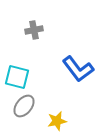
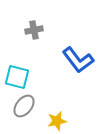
blue L-shape: moved 9 px up
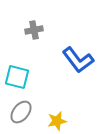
gray ellipse: moved 3 px left, 6 px down
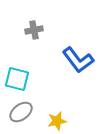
cyan square: moved 2 px down
gray ellipse: rotated 15 degrees clockwise
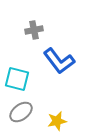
blue L-shape: moved 19 px left, 1 px down
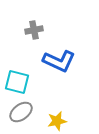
blue L-shape: rotated 28 degrees counterclockwise
cyan square: moved 3 px down
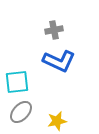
gray cross: moved 20 px right
cyan square: rotated 20 degrees counterclockwise
gray ellipse: rotated 10 degrees counterclockwise
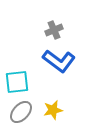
gray cross: rotated 12 degrees counterclockwise
blue L-shape: rotated 12 degrees clockwise
yellow star: moved 4 px left, 11 px up
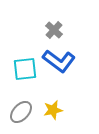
gray cross: rotated 24 degrees counterclockwise
cyan square: moved 8 px right, 13 px up
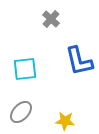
gray cross: moved 3 px left, 11 px up
blue L-shape: moved 20 px right; rotated 40 degrees clockwise
yellow star: moved 12 px right, 11 px down; rotated 18 degrees clockwise
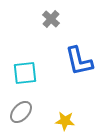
cyan square: moved 4 px down
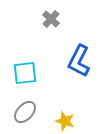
blue L-shape: rotated 40 degrees clockwise
gray ellipse: moved 4 px right
yellow star: rotated 12 degrees clockwise
